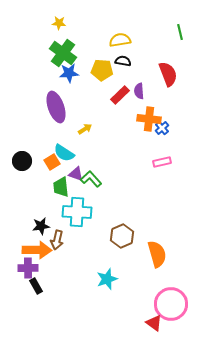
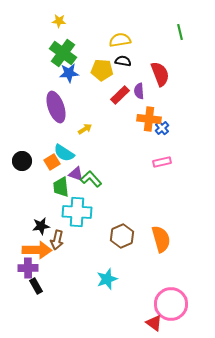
yellow star: moved 2 px up
red semicircle: moved 8 px left
orange semicircle: moved 4 px right, 15 px up
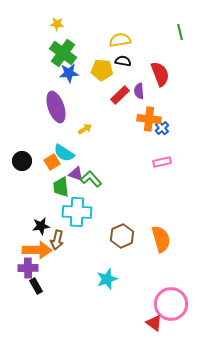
yellow star: moved 2 px left, 3 px down
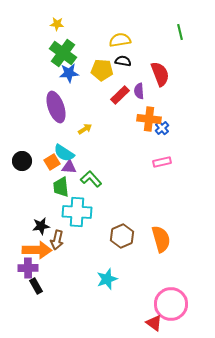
purple triangle: moved 7 px left, 7 px up; rotated 14 degrees counterclockwise
